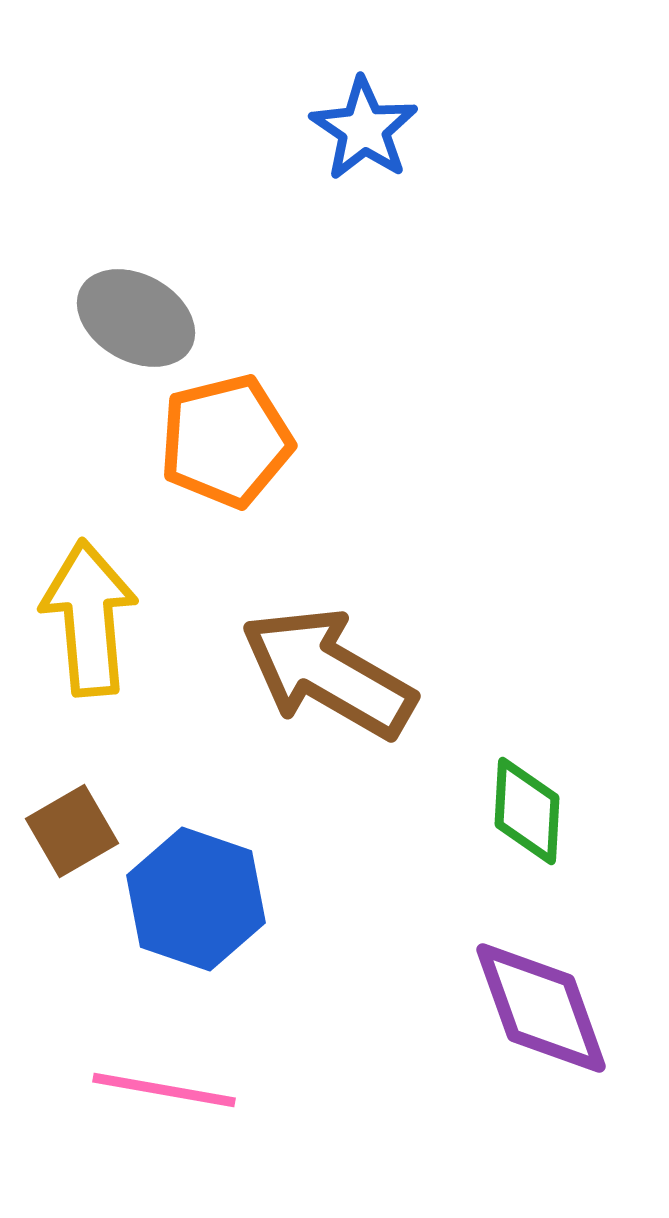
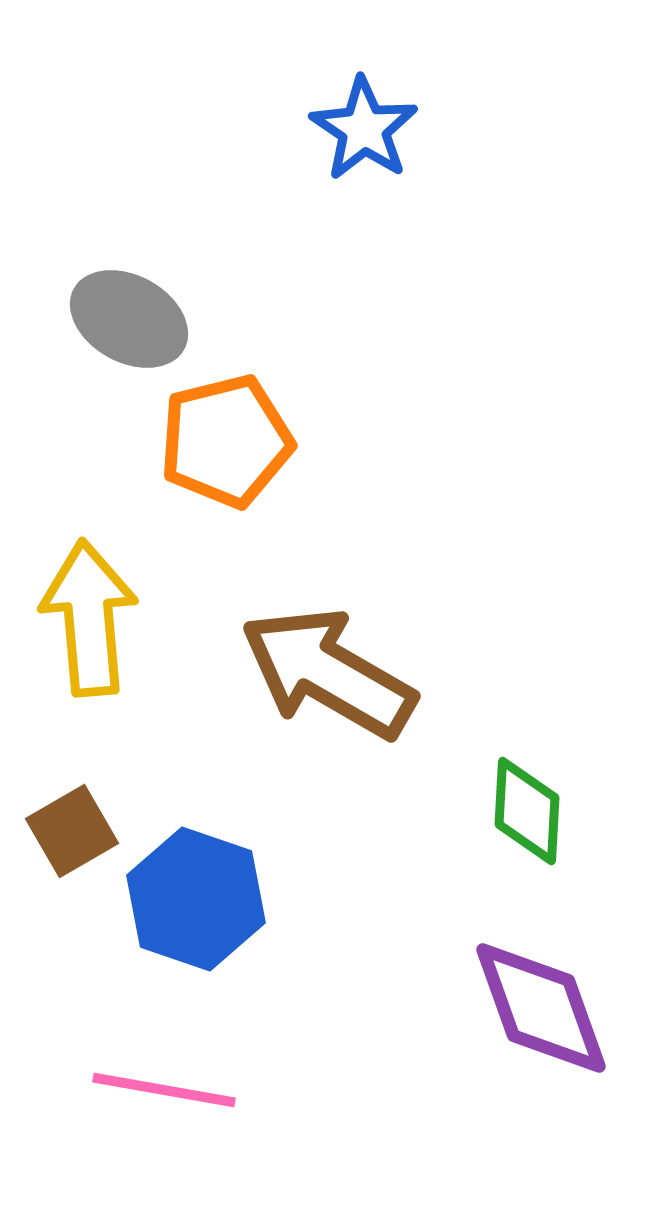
gray ellipse: moved 7 px left, 1 px down
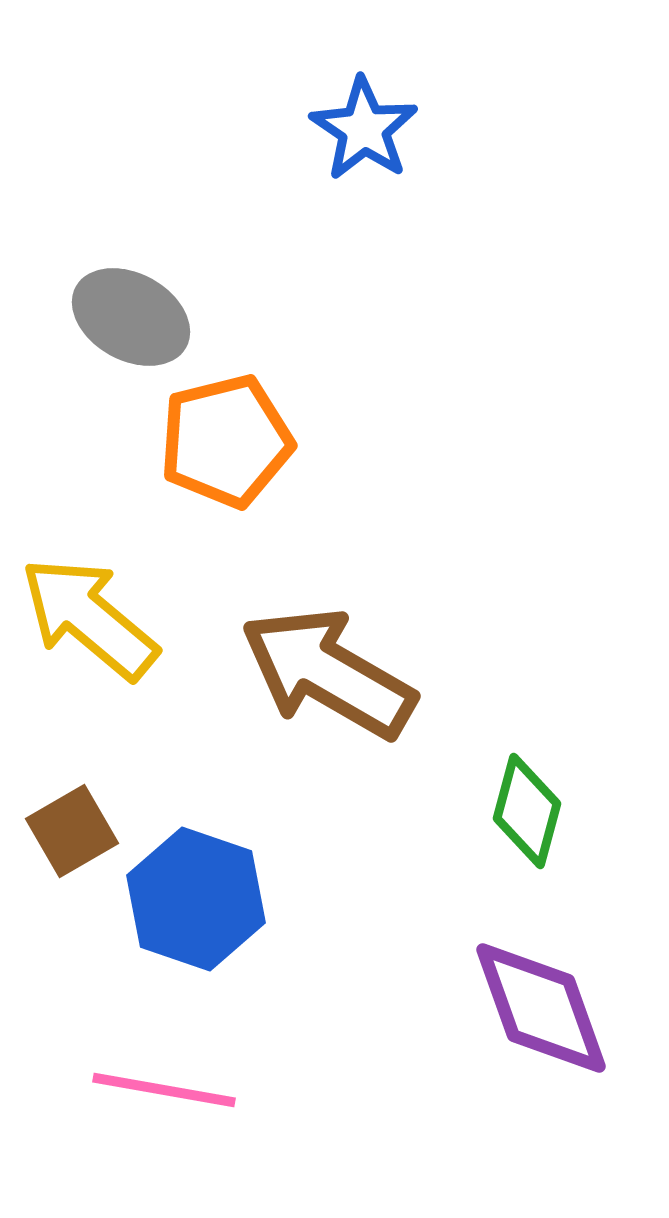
gray ellipse: moved 2 px right, 2 px up
yellow arrow: rotated 45 degrees counterclockwise
green diamond: rotated 12 degrees clockwise
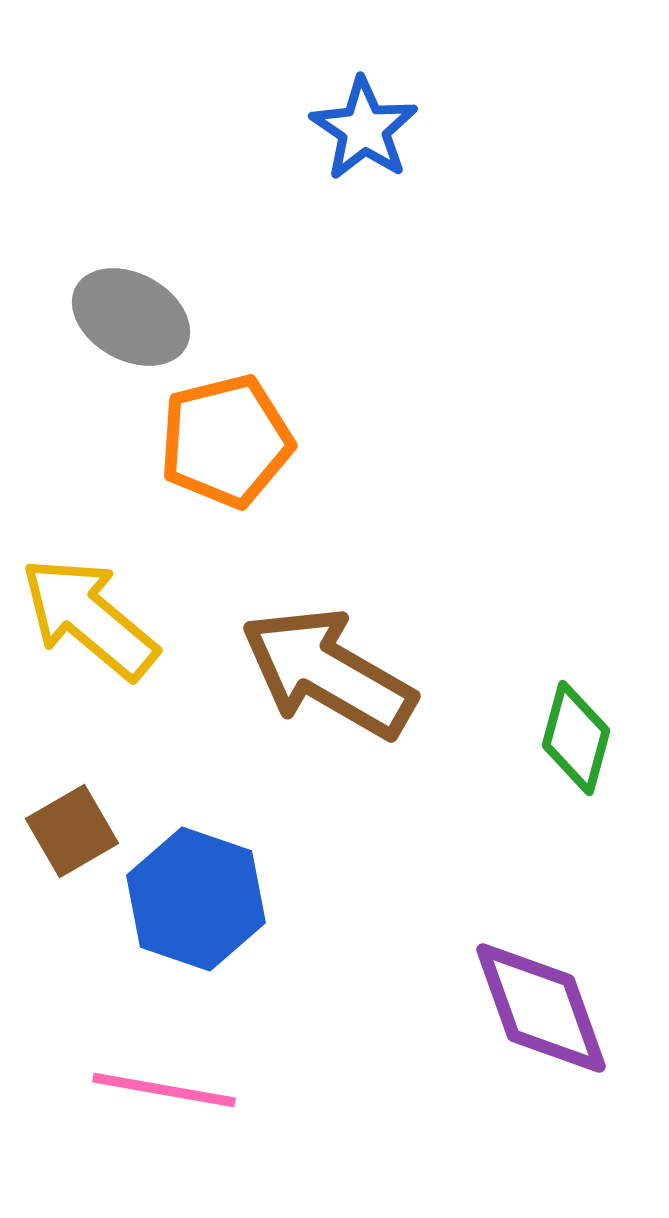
green diamond: moved 49 px right, 73 px up
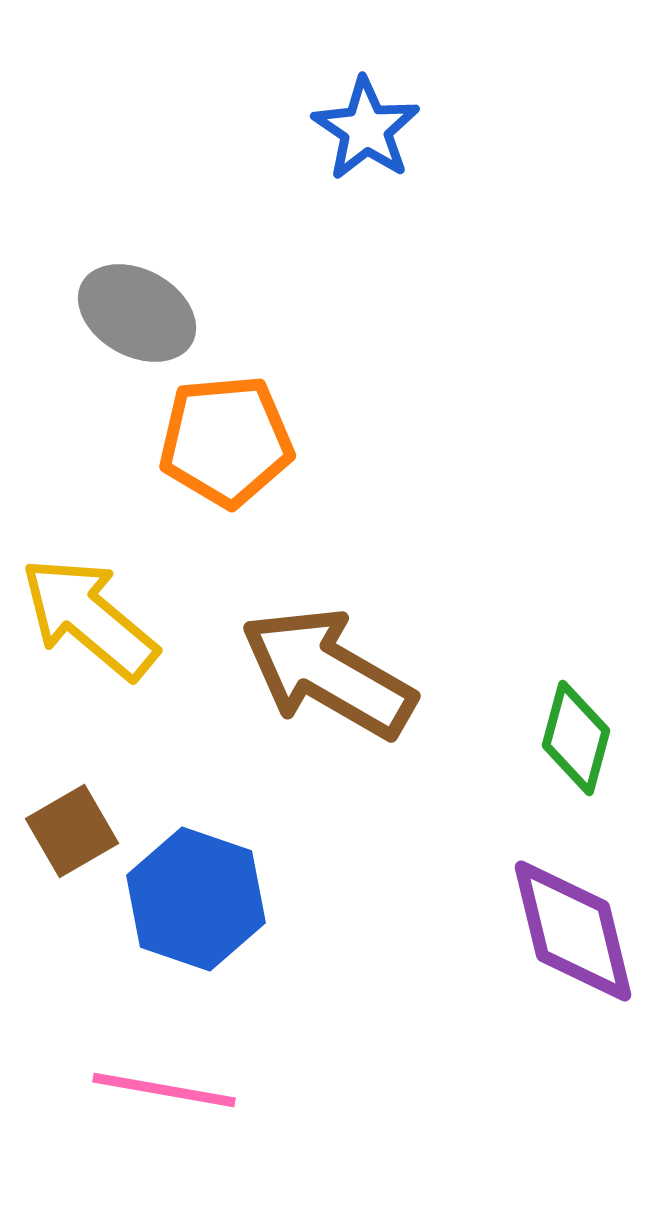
blue star: moved 2 px right
gray ellipse: moved 6 px right, 4 px up
orange pentagon: rotated 9 degrees clockwise
purple diamond: moved 32 px right, 77 px up; rotated 6 degrees clockwise
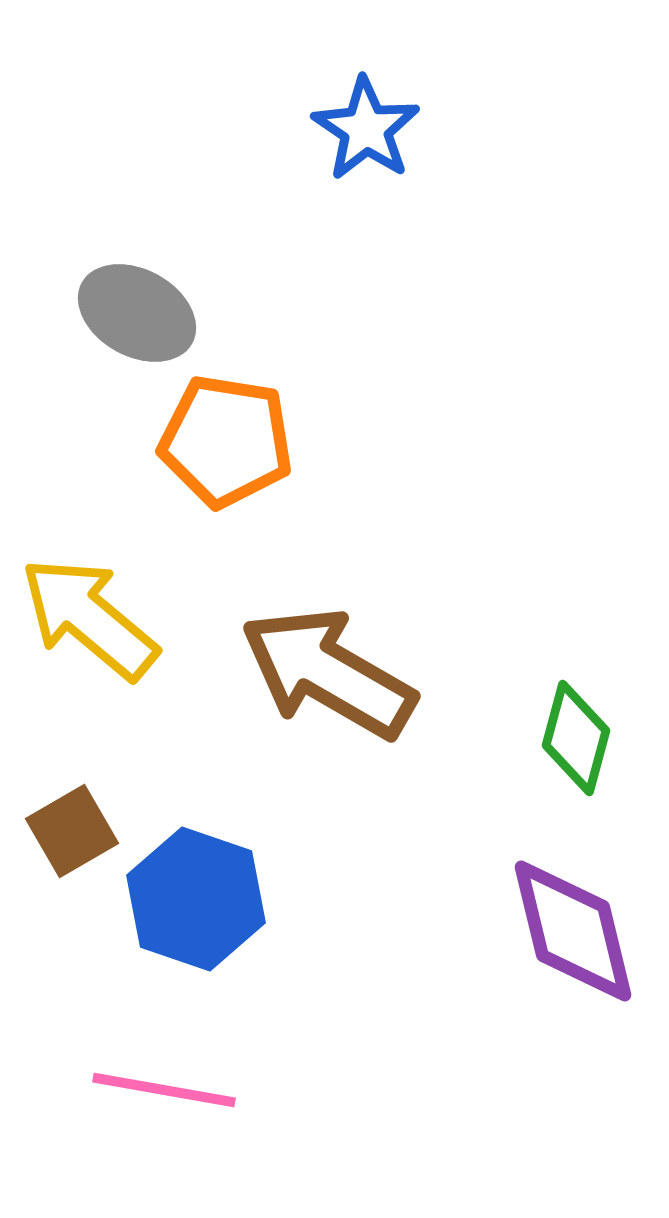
orange pentagon: rotated 14 degrees clockwise
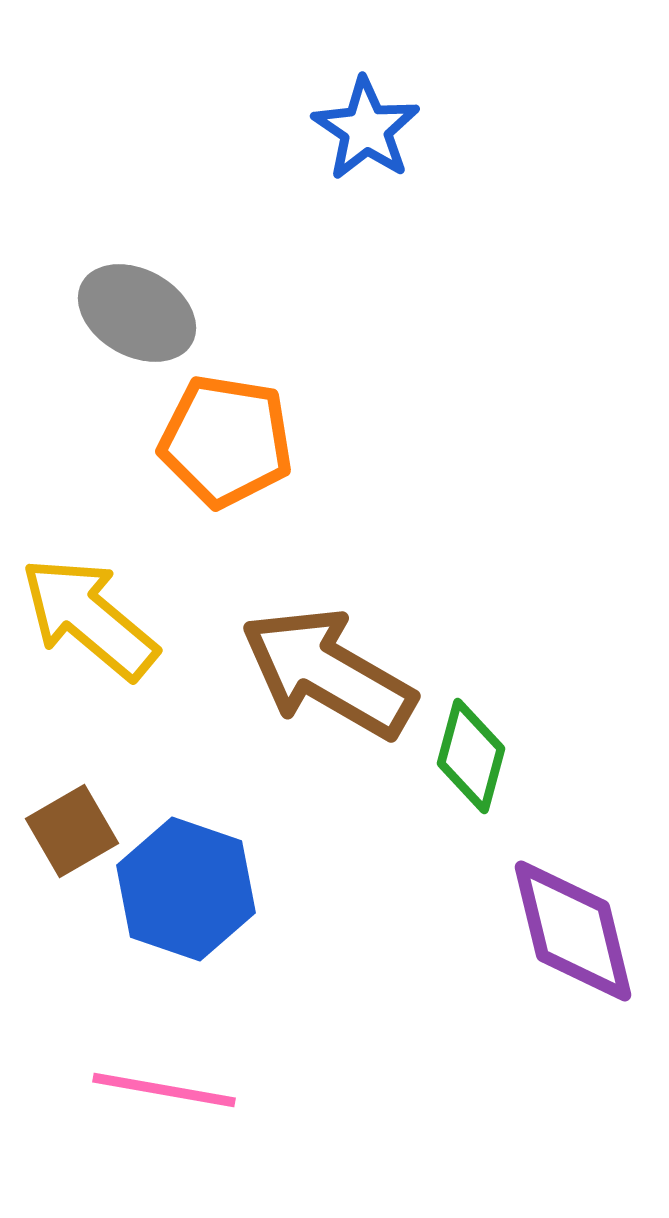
green diamond: moved 105 px left, 18 px down
blue hexagon: moved 10 px left, 10 px up
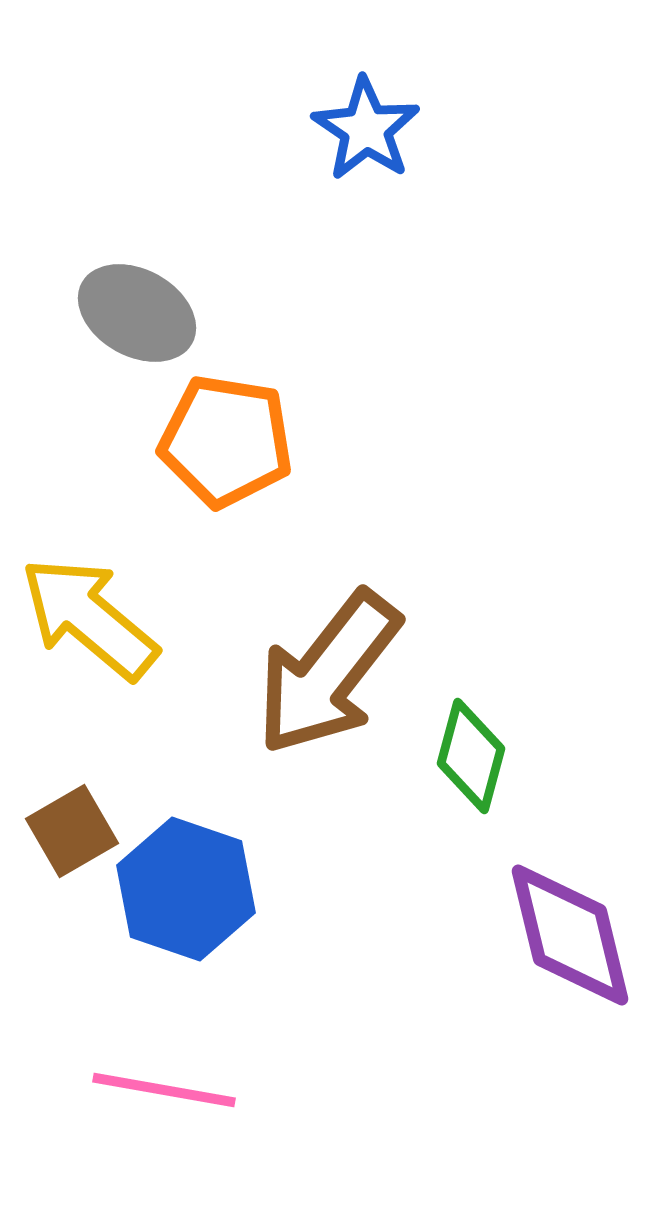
brown arrow: rotated 82 degrees counterclockwise
purple diamond: moved 3 px left, 4 px down
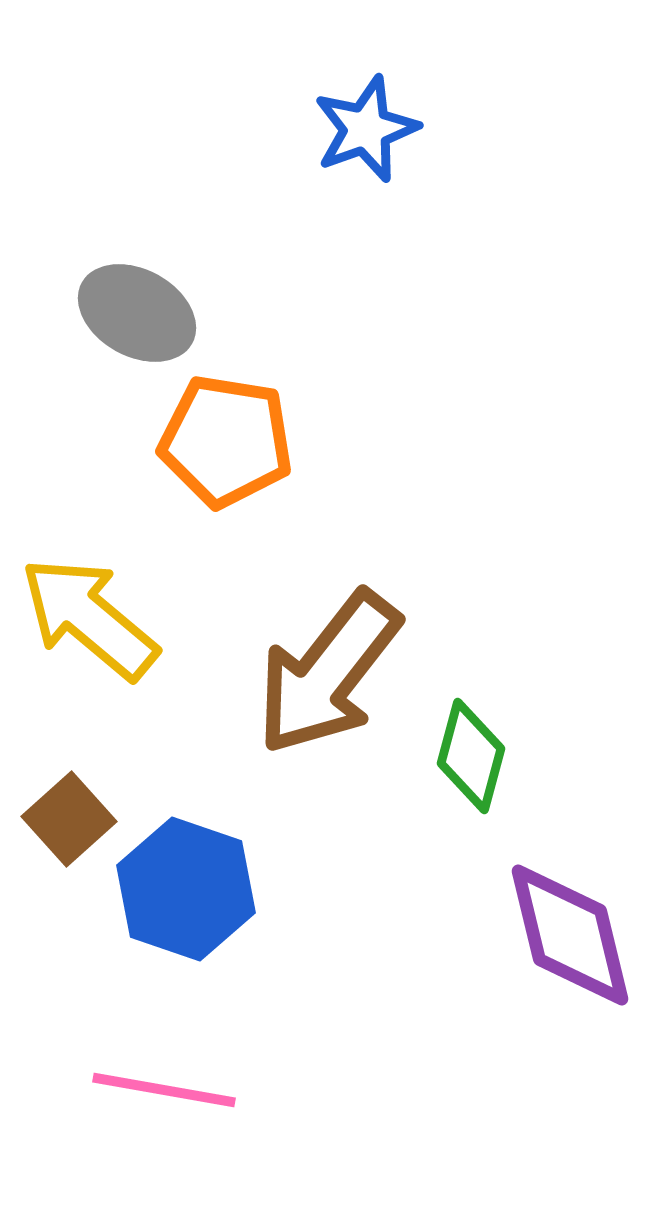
blue star: rotated 18 degrees clockwise
brown square: moved 3 px left, 12 px up; rotated 12 degrees counterclockwise
